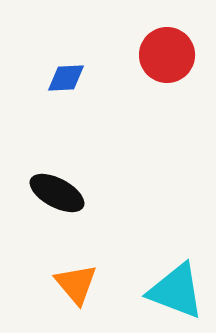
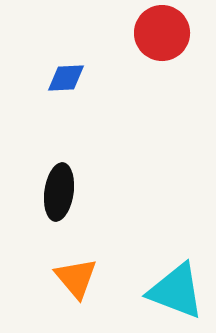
red circle: moved 5 px left, 22 px up
black ellipse: moved 2 px right, 1 px up; rotated 70 degrees clockwise
orange triangle: moved 6 px up
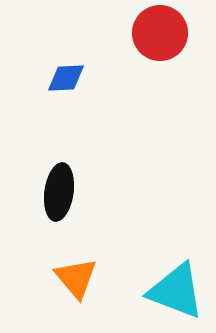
red circle: moved 2 px left
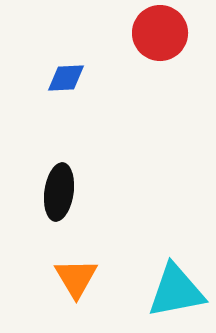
orange triangle: rotated 9 degrees clockwise
cyan triangle: rotated 32 degrees counterclockwise
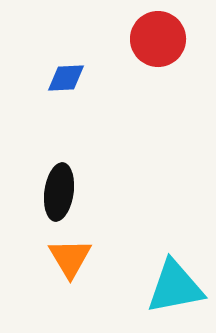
red circle: moved 2 px left, 6 px down
orange triangle: moved 6 px left, 20 px up
cyan triangle: moved 1 px left, 4 px up
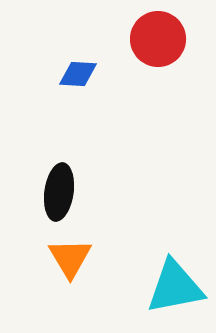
blue diamond: moved 12 px right, 4 px up; rotated 6 degrees clockwise
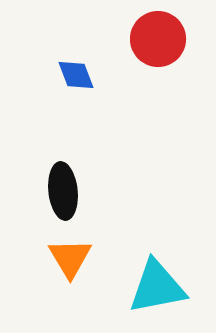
blue diamond: moved 2 px left, 1 px down; rotated 66 degrees clockwise
black ellipse: moved 4 px right, 1 px up; rotated 14 degrees counterclockwise
cyan triangle: moved 18 px left
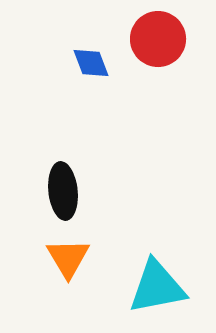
blue diamond: moved 15 px right, 12 px up
orange triangle: moved 2 px left
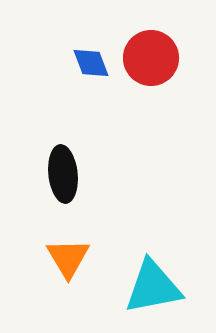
red circle: moved 7 px left, 19 px down
black ellipse: moved 17 px up
cyan triangle: moved 4 px left
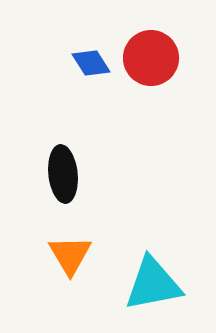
blue diamond: rotated 12 degrees counterclockwise
orange triangle: moved 2 px right, 3 px up
cyan triangle: moved 3 px up
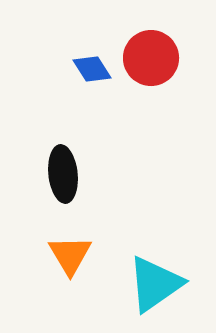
blue diamond: moved 1 px right, 6 px down
cyan triangle: moved 2 px right; rotated 24 degrees counterclockwise
